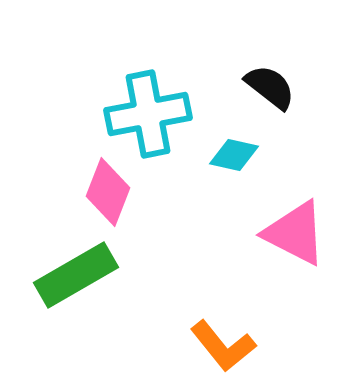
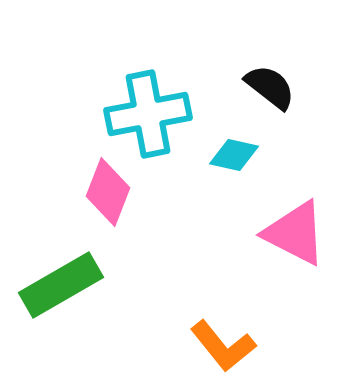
green rectangle: moved 15 px left, 10 px down
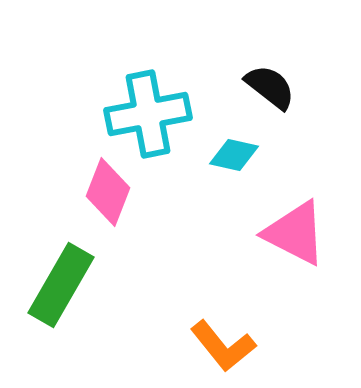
green rectangle: rotated 30 degrees counterclockwise
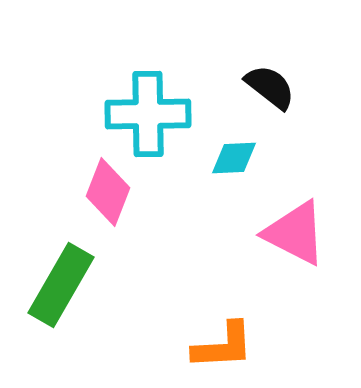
cyan cross: rotated 10 degrees clockwise
cyan diamond: moved 3 px down; rotated 15 degrees counterclockwise
orange L-shape: rotated 54 degrees counterclockwise
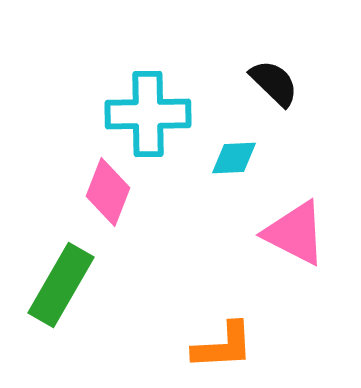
black semicircle: moved 4 px right, 4 px up; rotated 6 degrees clockwise
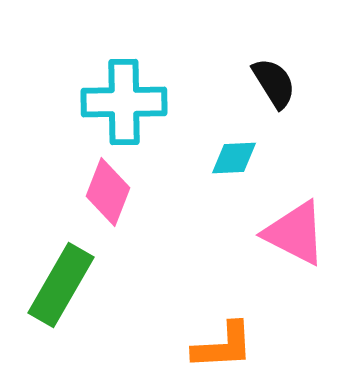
black semicircle: rotated 14 degrees clockwise
cyan cross: moved 24 px left, 12 px up
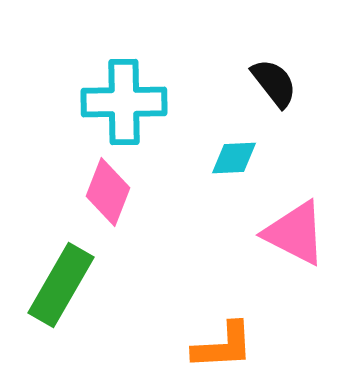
black semicircle: rotated 6 degrees counterclockwise
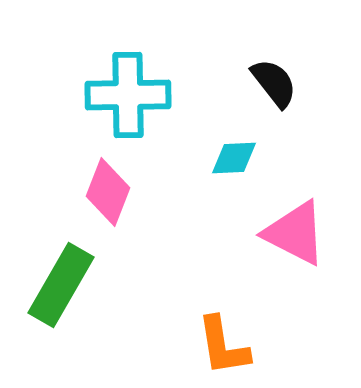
cyan cross: moved 4 px right, 7 px up
orange L-shape: rotated 84 degrees clockwise
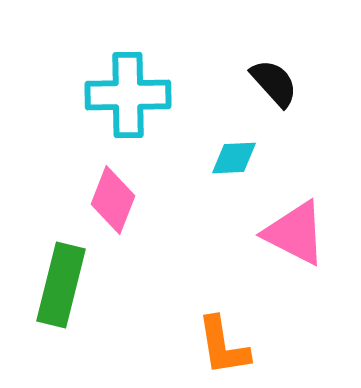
black semicircle: rotated 4 degrees counterclockwise
pink diamond: moved 5 px right, 8 px down
green rectangle: rotated 16 degrees counterclockwise
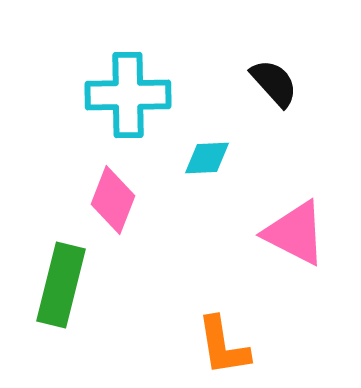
cyan diamond: moved 27 px left
